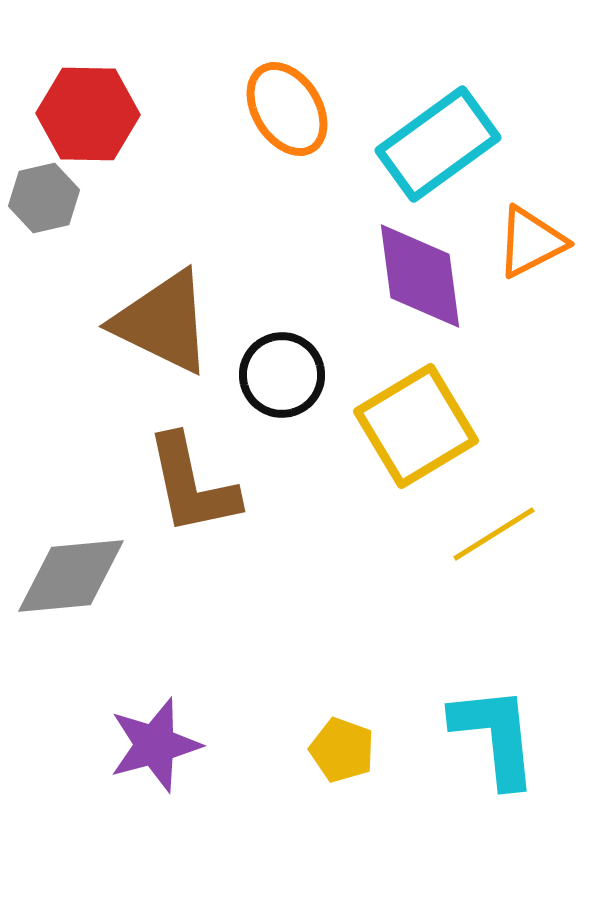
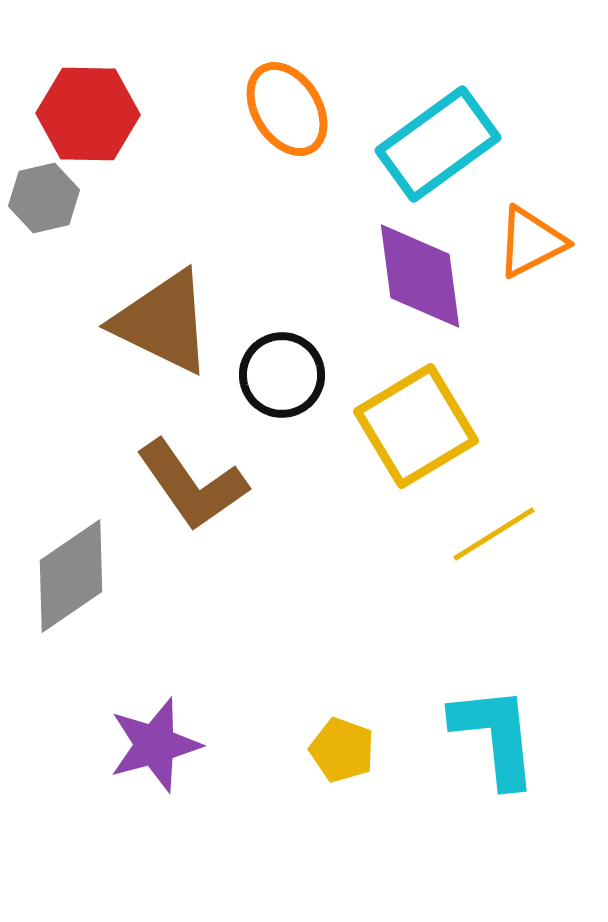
brown L-shape: rotated 23 degrees counterclockwise
gray diamond: rotated 29 degrees counterclockwise
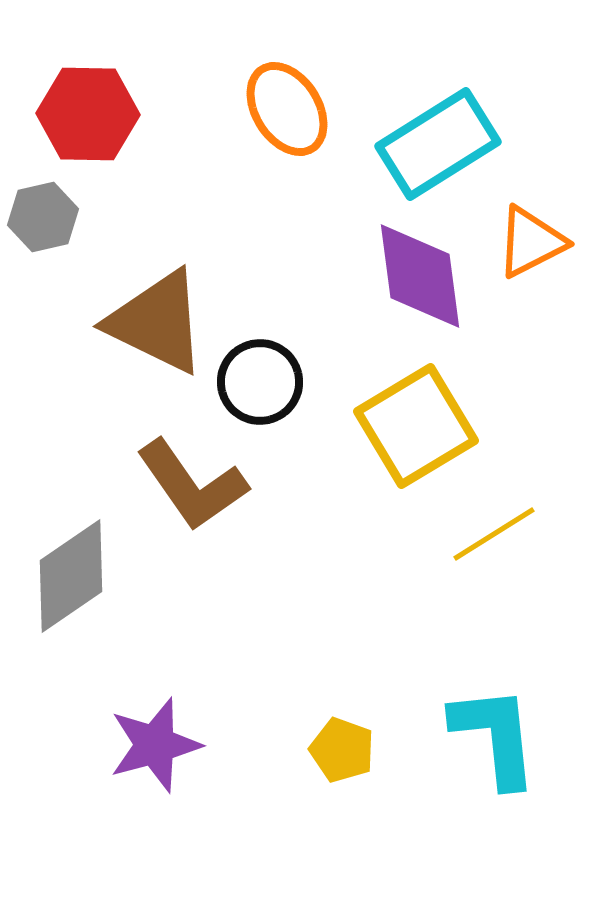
cyan rectangle: rotated 4 degrees clockwise
gray hexagon: moved 1 px left, 19 px down
brown triangle: moved 6 px left
black circle: moved 22 px left, 7 px down
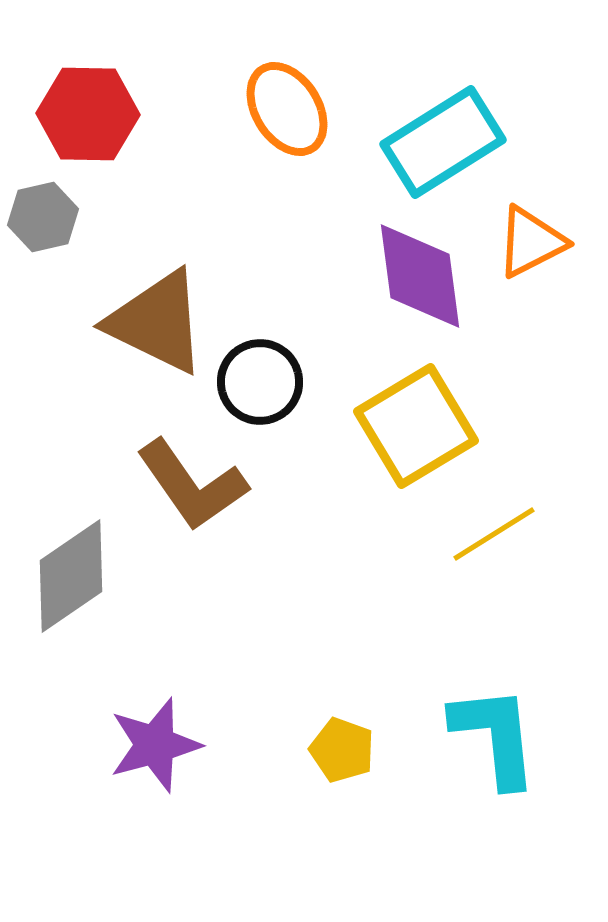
cyan rectangle: moved 5 px right, 2 px up
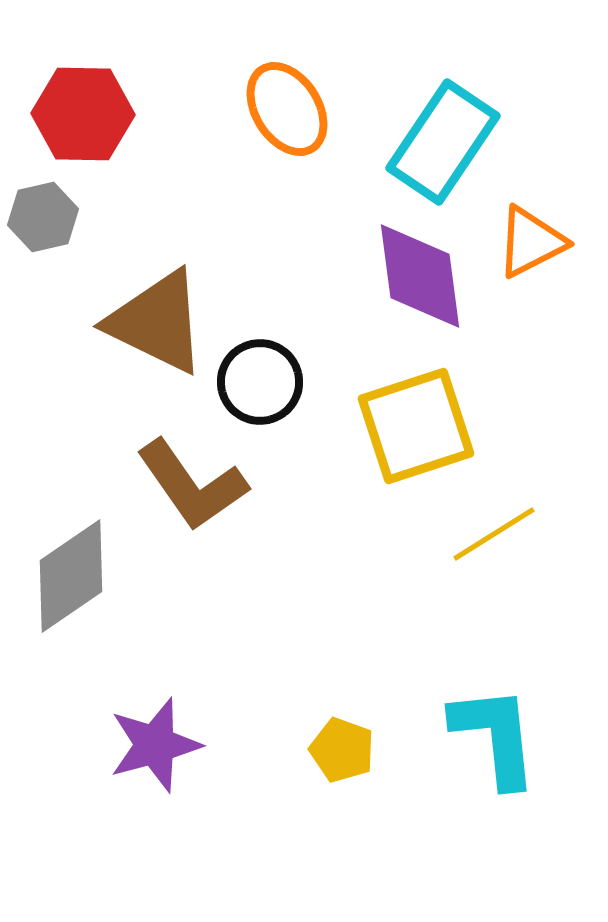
red hexagon: moved 5 px left
cyan rectangle: rotated 24 degrees counterclockwise
yellow square: rotated 13 degrees clockwise
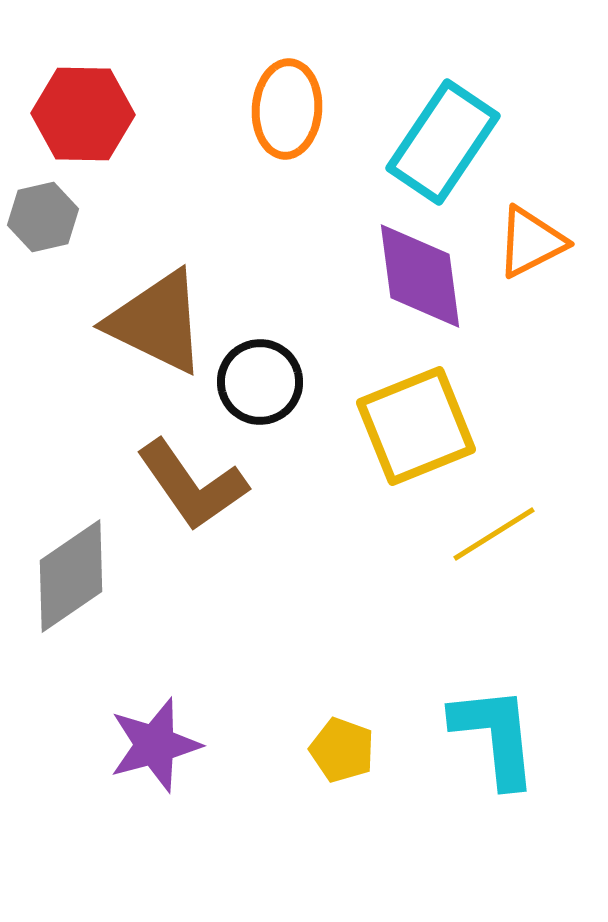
orange ellipse: rotated 36 degrees clockwise
yellow square: rotated 4 degrees counterclockwise
